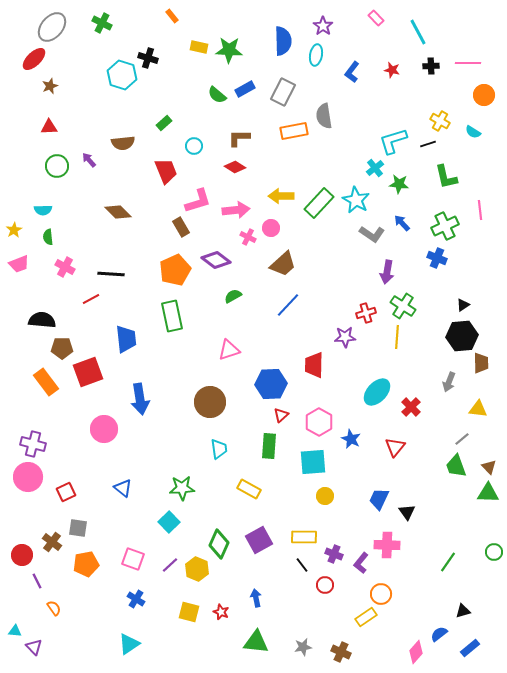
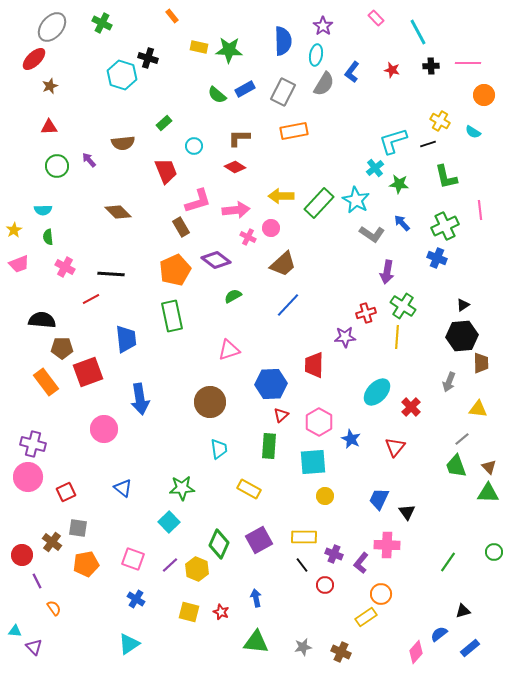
gray semicircle at (324, 116): moved 32 px up; rotated 140 degrees counterclockwise
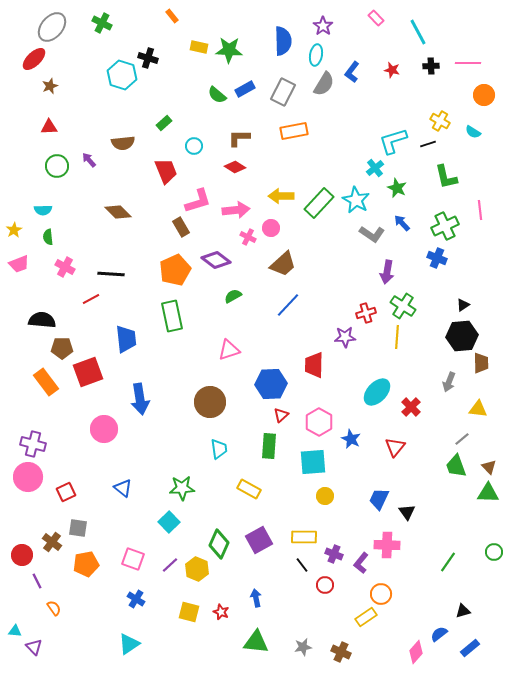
green star at (399, 184): moved 2 px left, 4 px down; rotated 18 degrees clockwise
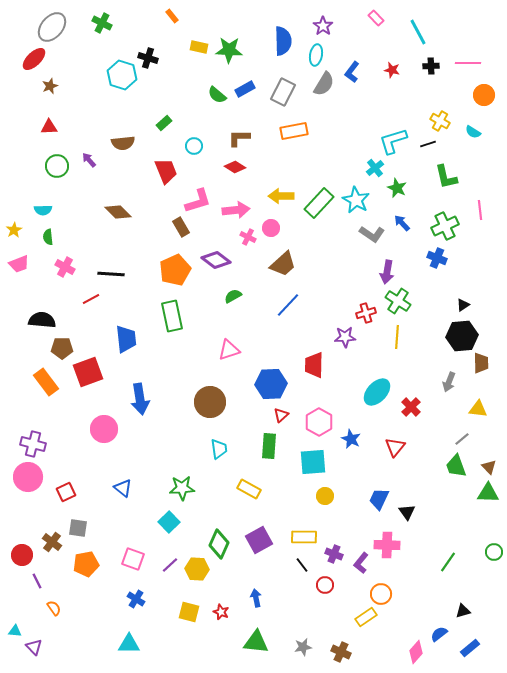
green cross at (403, 306): moved 5 px left, 5 px up
yellow hexagon at (197, 569): rotated 20 degrees counterclockwise
cyan triangle at (129, 644): rotated 35 degrees clockwise
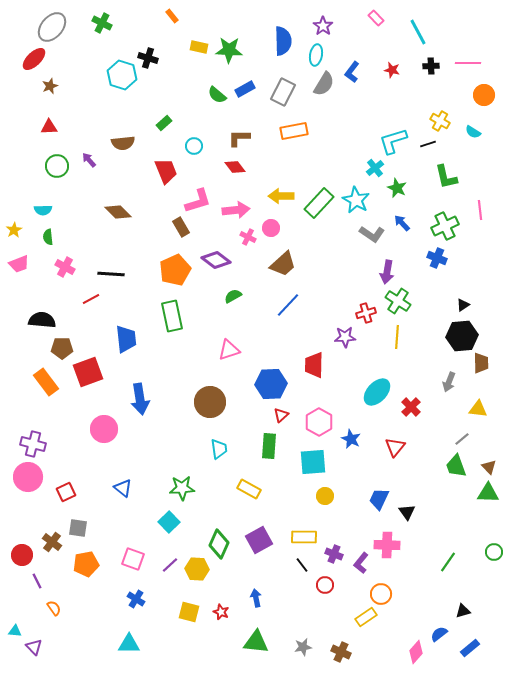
red diamond at (235, 167): rotated 20 degrees clockwise
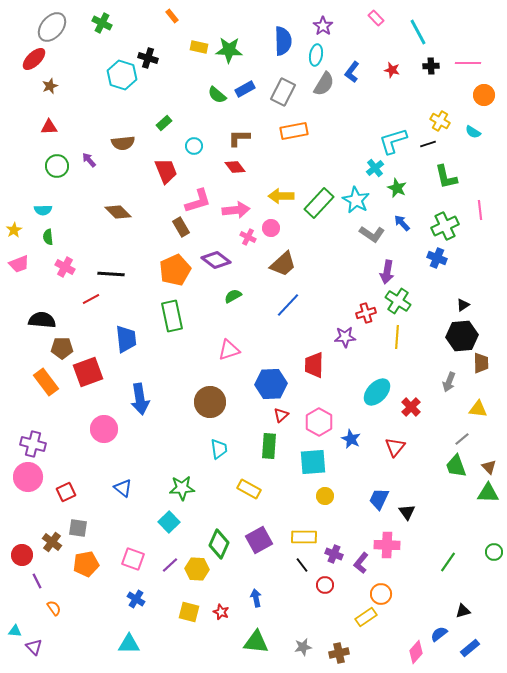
brown cross at (341, 652): moved 2 px left, 1 px down; rotated 36 degrees counterclockwise
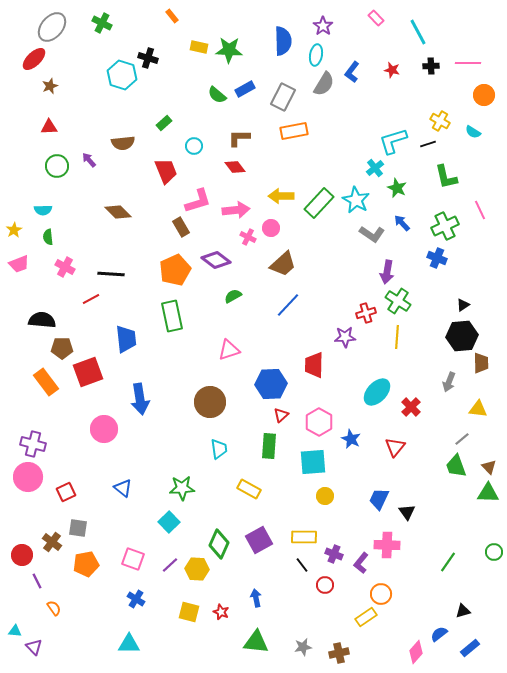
gray rectangle at (283, 92): moved 5 px down
pink line at (480, 210): rotated 18 degrees counterclockwise
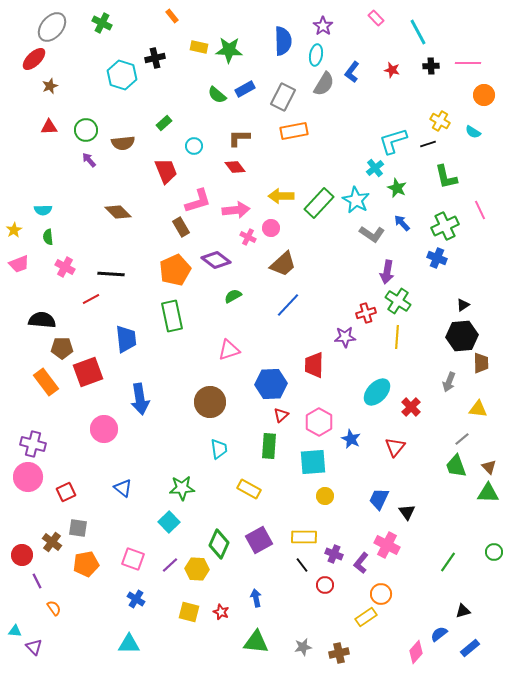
black cross at (148, 58): moved 7 px right; rotated 30 degrees counterclockwise
green circle at (57, 166): moved 29 px right, 36 px up
pink cross at (387, 545): rotated 25 degrees clockwise
